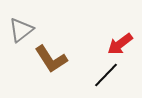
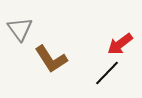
gray triangle: moved 1 px left, 1 px up; rotated 28 degrees counterclockwise
black line: moved 1 px right, 2 px up
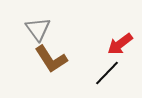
gray triangle: moved 18 px right
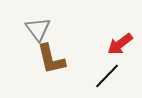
brown L-shape: rotated 20 degrees clockwise
black line: moved 3 px down
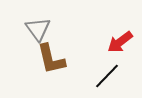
red arrow: moved 2 px up
